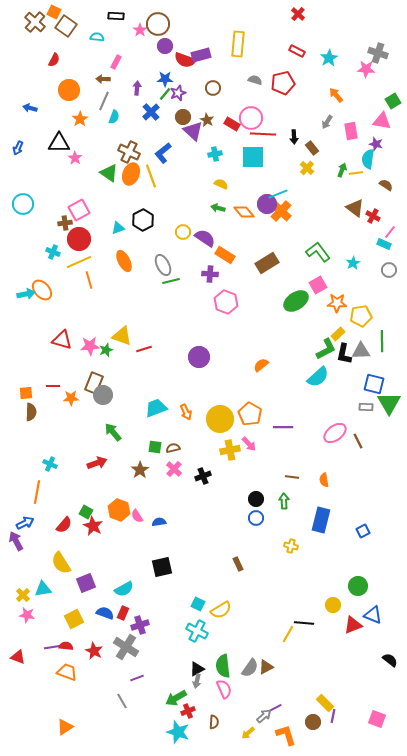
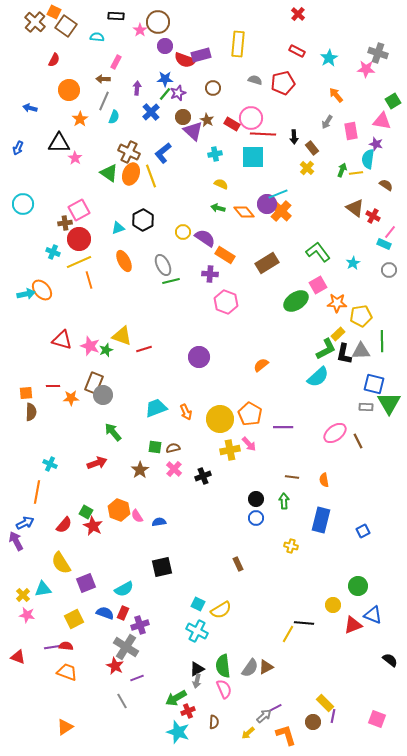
brown circle at (158, 24): moved 2 px up
pink star at (90, 346): rotated 24 degrees clockwise
red star at (94, 651): moved 21 px right, 15 px down
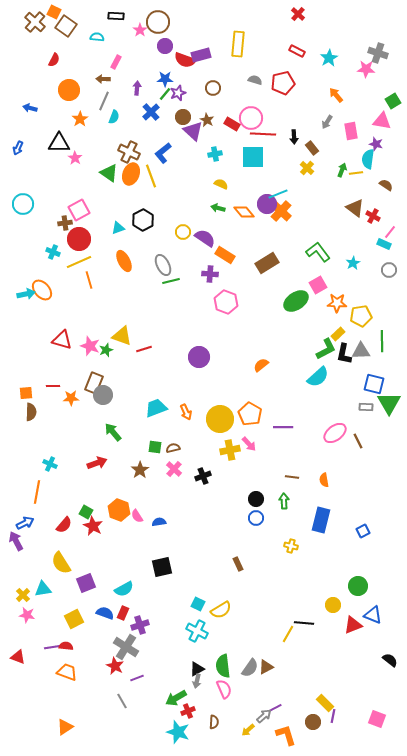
yellow arrow at (248, 733): moved 3 px up
